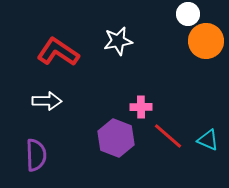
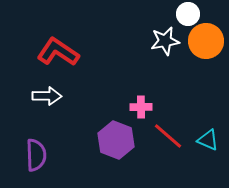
white star: moved 47 px right
white arrow: moved 5 px up
purple hexagon: moved 2 px down
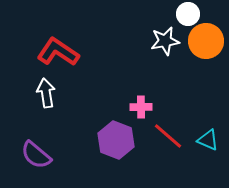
white arrow: moved 1 px left, 3 px up; rotated 100 degrees counterclockwise
purple semicircle: rotated 132 degrees clockwise
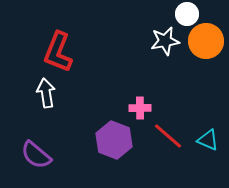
white circle: moved 1 px left
red L-shape: rotated 102 degrees counterclockwise
pink cross: moved 1 px left, 1 px down
purple hexagon: moved 2 px left
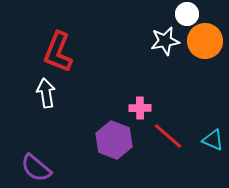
orange circle: moved 1 px left
cyan triangle: moved 5 px right
purple semicircle: moved 13 px down
